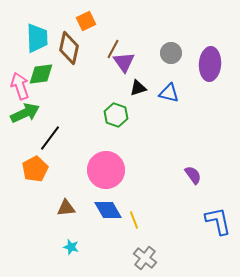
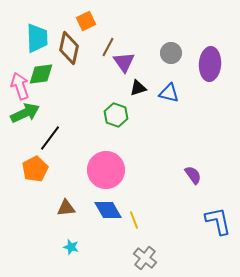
brown line: moved 5 px left, 2 px up
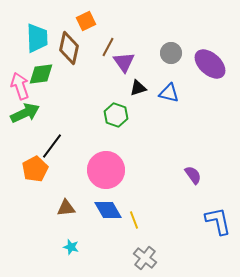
purple ellipse: rotated 52 degrees counterclockwise
black line: moved 2 px right, 8 px down
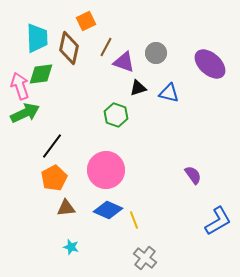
brown line: moved 2 px left
gray circle: moved 15 px left
purple triangle: rotated 35 degrees counterclockwise
orange pentagon: moved 19 px right, 9 px down
blue diamond: rotated 36 degrees counterclockwise
blue L-shape: rotated 72 degrees clockwise
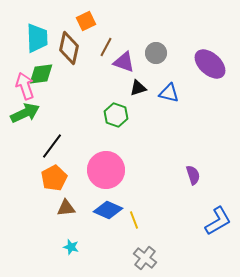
pink arrow: moved 5 px right
purple semicircle: rotated 18 degrees clockwise
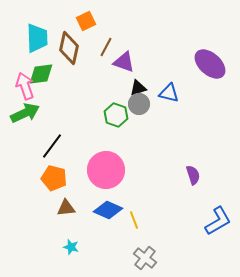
gray circle: moved 17 px left, 51 px down
orange pentagon: rotated 30 degrees counterclockwise
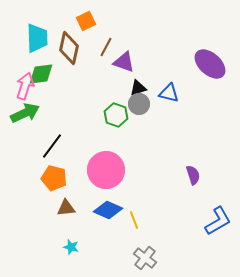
pink arrow: rotated 36 degrees clockwise
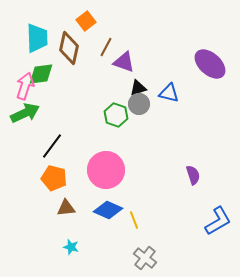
orange square: rotated 12 degrees counterclockwise
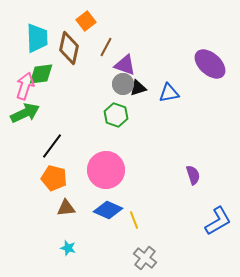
purple triangle: moved 1 px right, 3 px down
blue triangle: rotated 25 degrees counterclockwise
gray circle: moved 16 px left, 20 px up
cyan star: moved 3 px left, 1 px down
